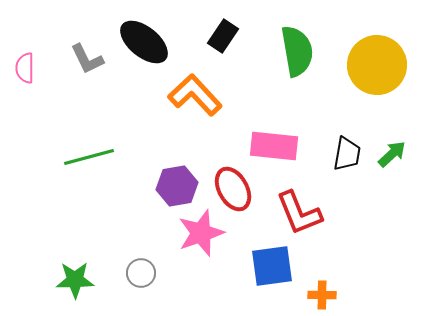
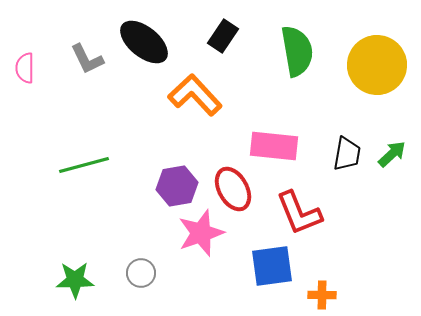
green line: moved 5 px left, 8 px down
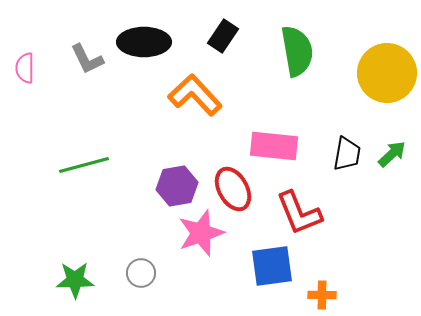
black ellipse: rotated 39 degrees counterclockwise
yellow circle: moved 10 px right, 8 px down
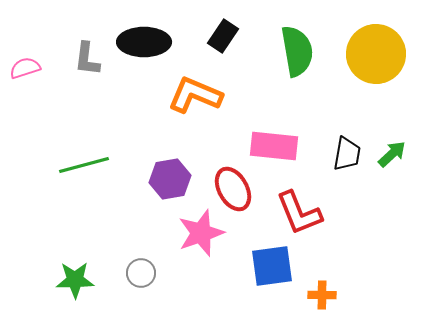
gray L-shape: rotated 33 degrees clockwise
pink semicircle: rotated 72 degrees clockwise
yellow circle: moved 11 px left, 19 px up
orange L-shape: rotated 24 degrees counterclockwise
purple hexagon: moved 7 px left, 7 px up
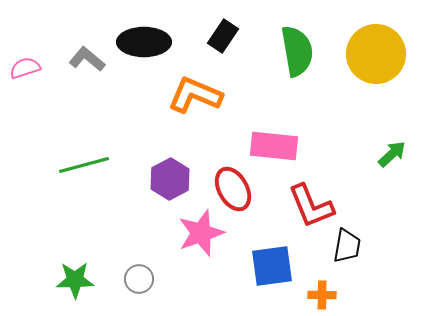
gray L-shape: rotated 123 degrees clockwise
black trapezoid: moved 92 px down
purple hexagon: rotated 18 degrees counterclockwise
red L-shape: moved 12 px right, 7 px up
gray circle: moved 2 px left, 6 px down
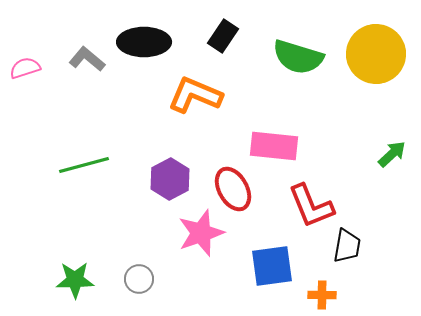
green semicircle: moved 1 px right, 6 px down; rotated 117 degrees clockwise
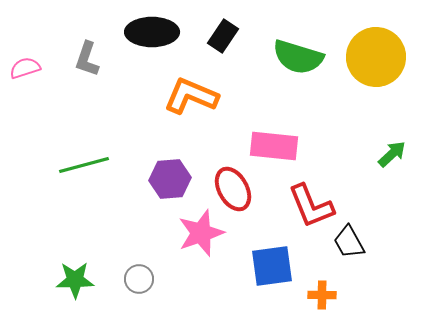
black ellipse: moved 8 px right, 10 px up
yellow circle: moved 3 px down
gray L-shape: rotated 111 degrees counterclockwise
orange L-shape: moved 4 px left, 1 px down
purple hexagon: rotated 24 degrees clockwise
black trapezoid: moved 2 px right, 4 px up; rotated 141 degrees clockwise
